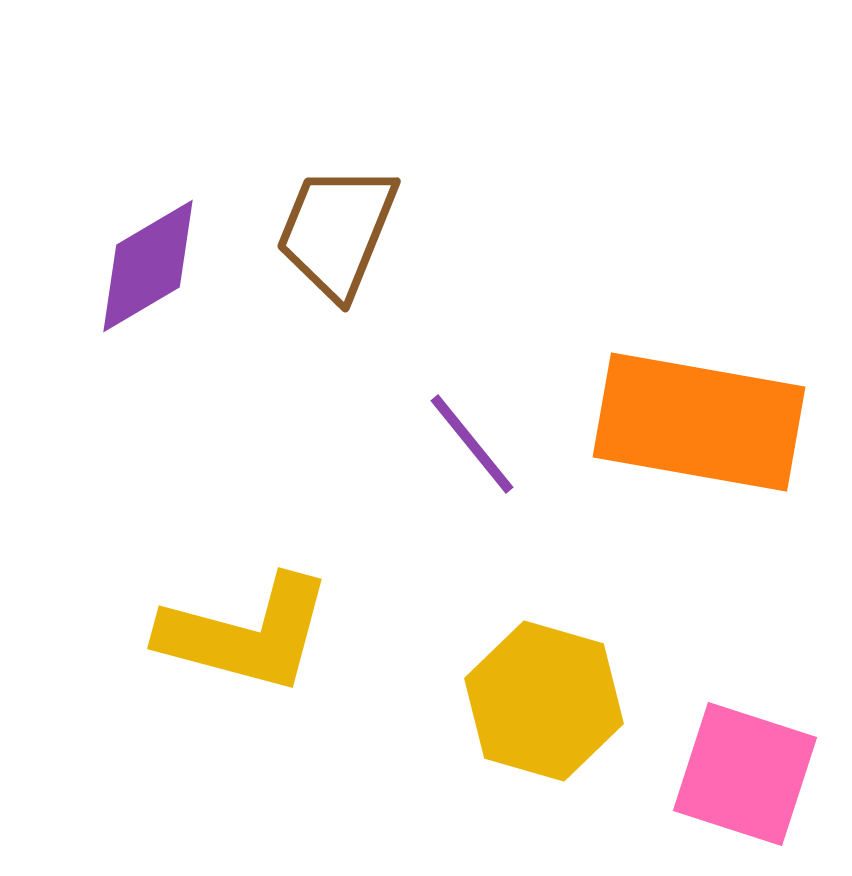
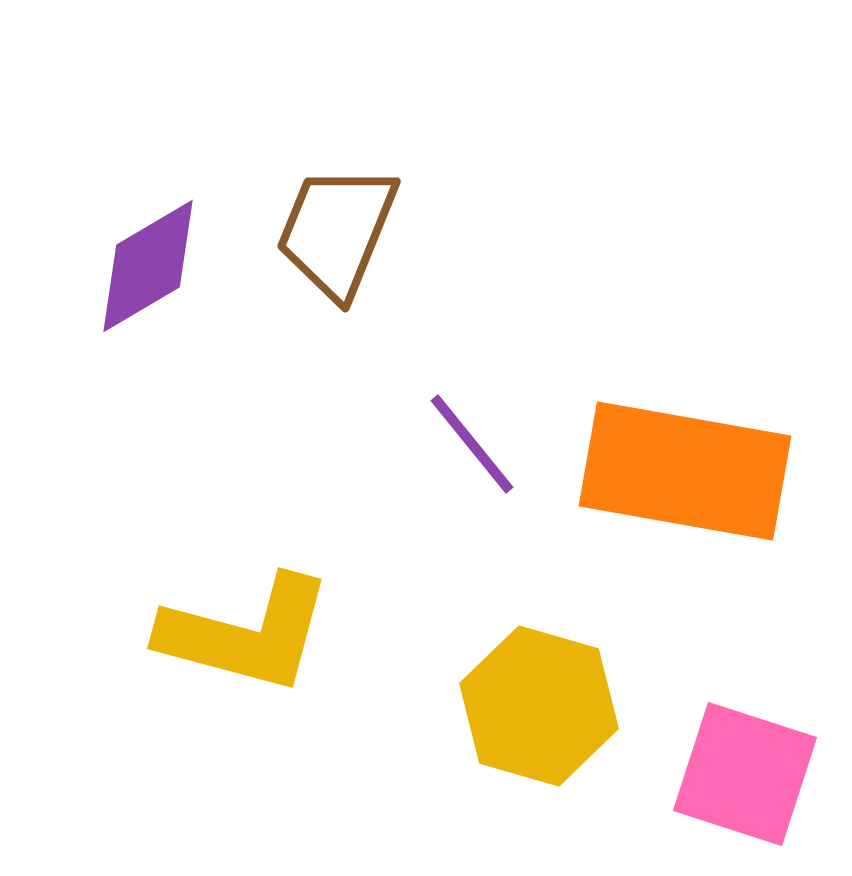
orange rectangle: moved 14 px left, 49 px down
yellow hexagon: moved 5 px left, 5 px down
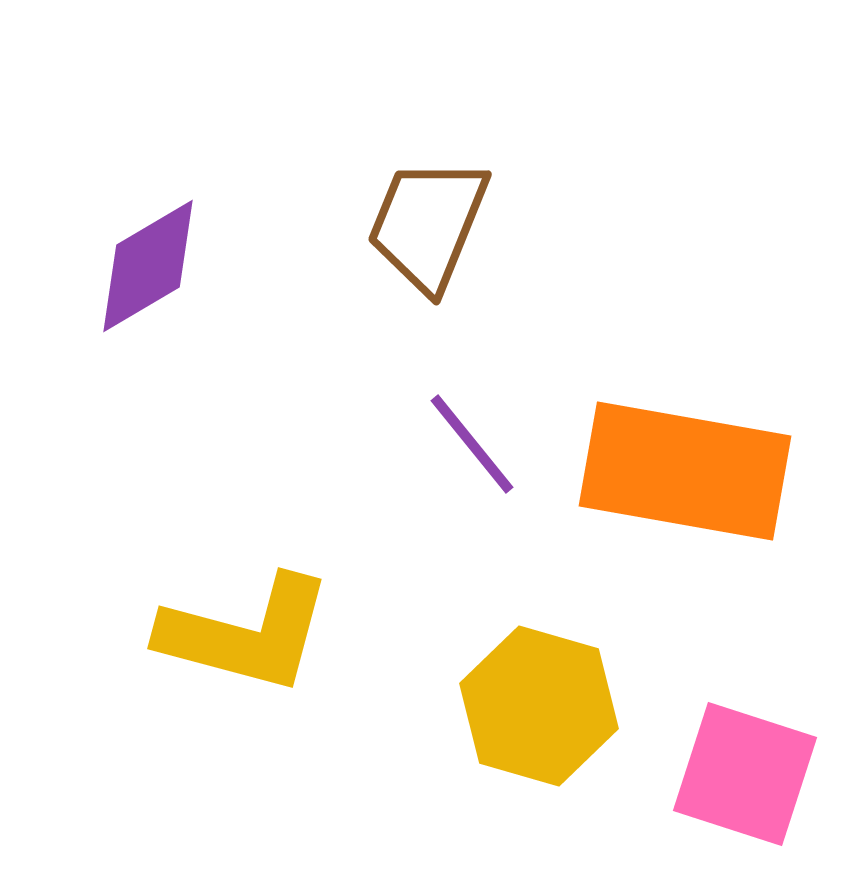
brown trapezoid: moved 91 px right, 7 px up
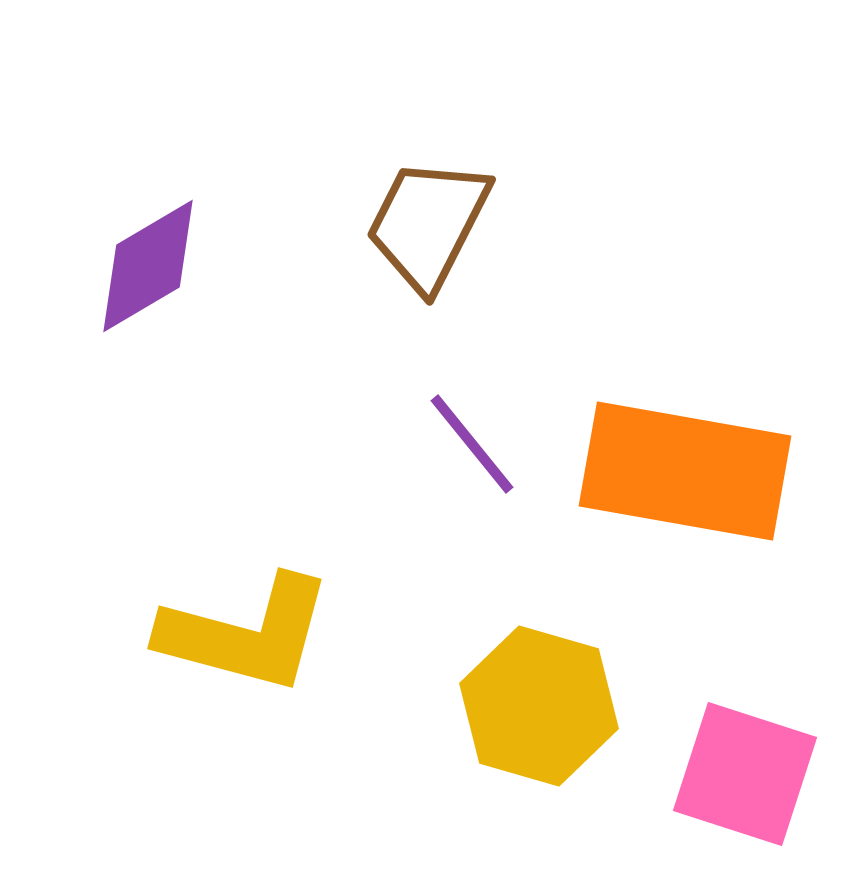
brown trapezoid: rotated 5 degrees clockwise
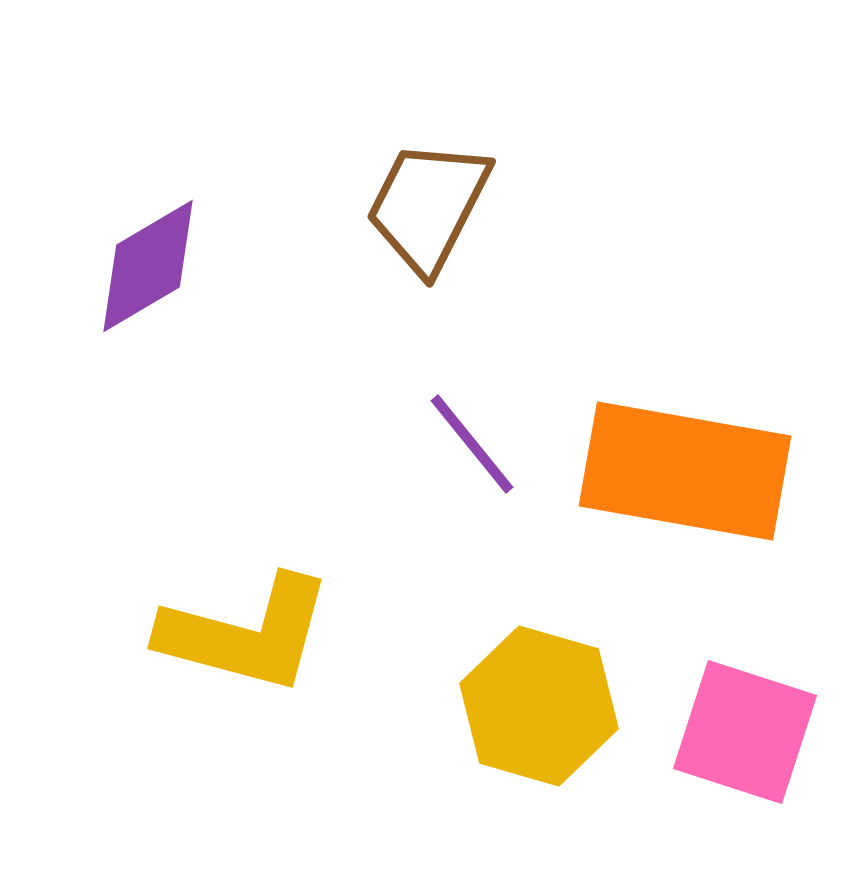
brown trapezoid: moved 18 px up
pink square: moved 42 px up
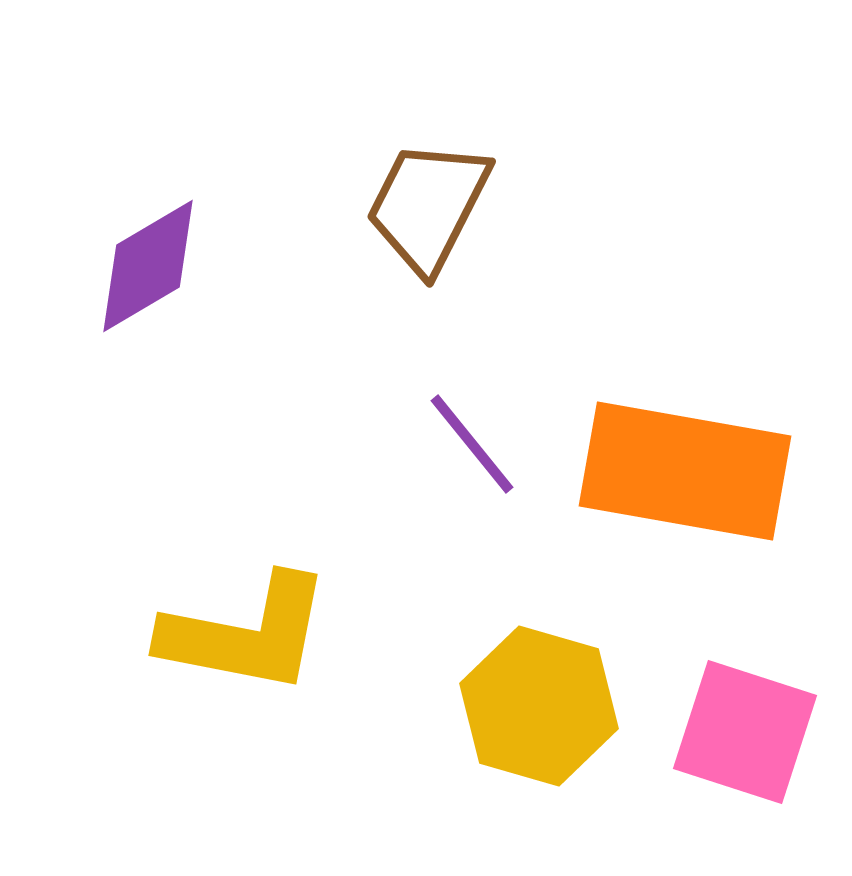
yellow L-shape: rotated 4 degrees counterclockwise
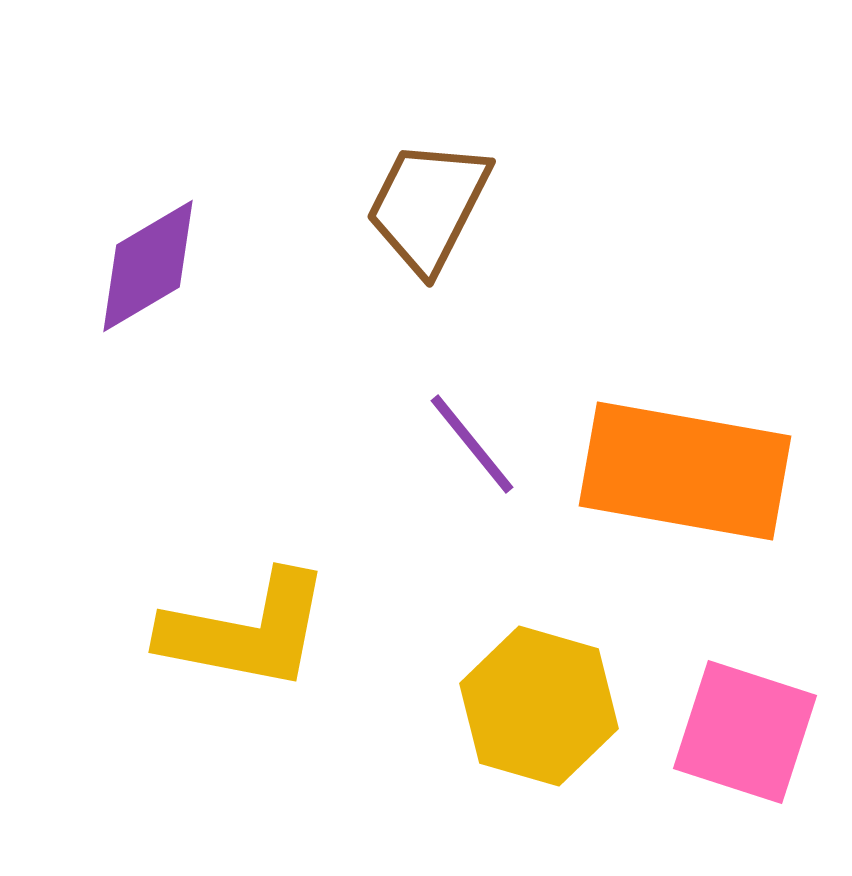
yellow L-shape: moved 3 px up
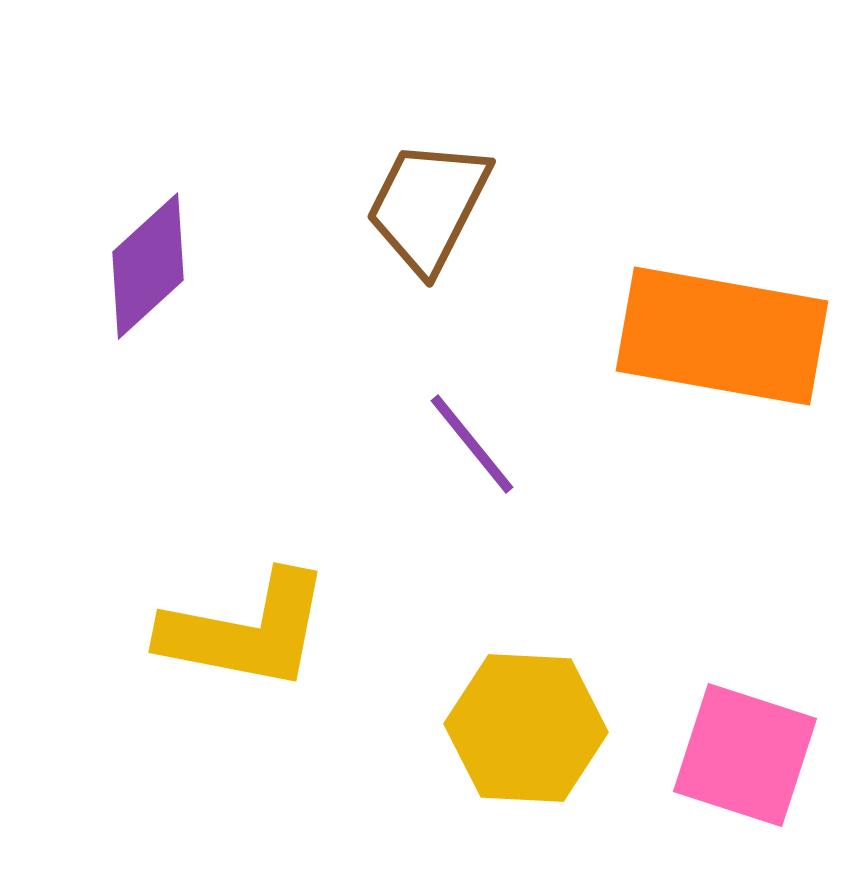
purple diamond: rotated 12 degrees counterclockwise
orange rectangle: moved 37 px right, 135 px up
yellow hexagon: moved 13 px left, 22 px down; rotated 13 degrees counterclockwise
pink square: moved 23 px down
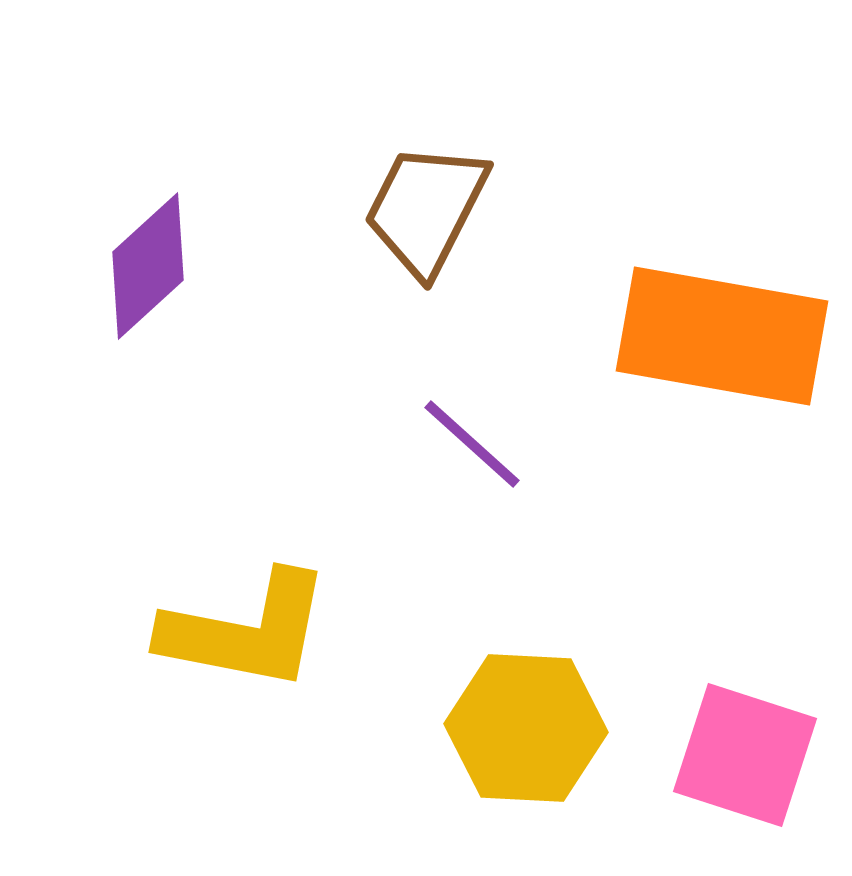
brown trapezoid: moved 2 px left, 3 px down
purple line: rotated 9 degrees counterclockwise
